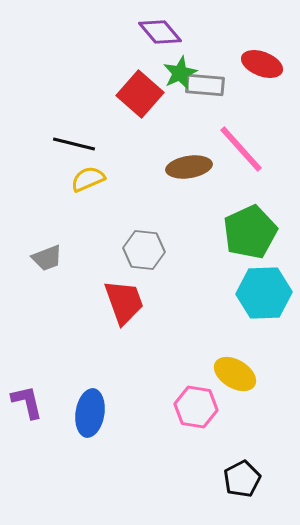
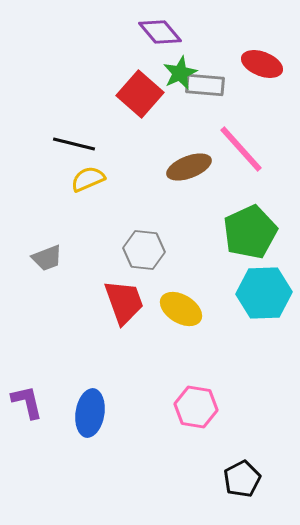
brown ellipse: rotated 12 degrees counterclockwise
yellow ellipse: moved 54 px left, 65 px up
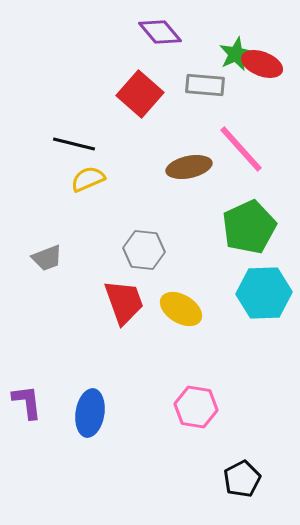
green star: moved 56 px right, 19 px up
brown ellipse: rotated 9 degrees clockwise
green pentagon: moved 1 px left, 5 px up
purple L-shape: rotated 6 degrees clockwise
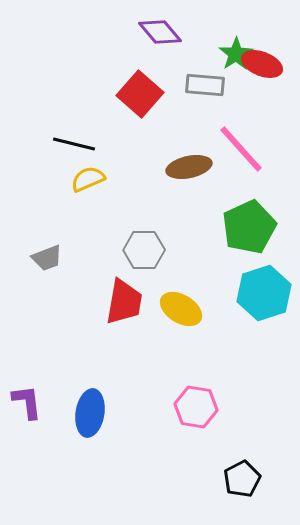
green star: rotated 8 degrees counterclockwise
gray hexagon: rotated 6 degrees counterclockwise
cyan hexagon: rotated 16 degrees counterclockwise
red trapezoid: rotated 30 degrees clockwise
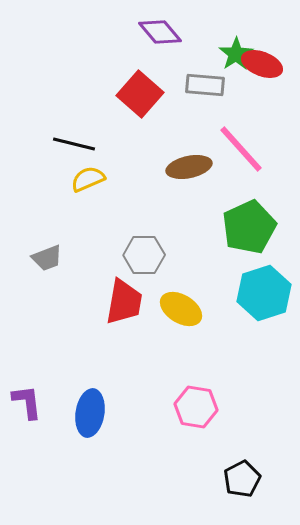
gray hexagon: moved 5 px down
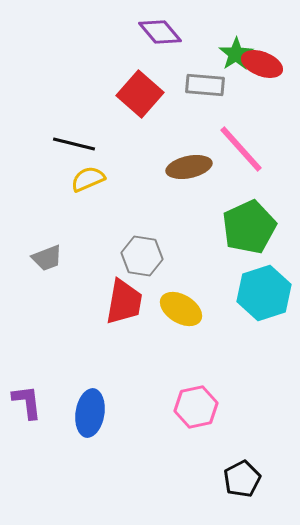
gray hexagon: moved 2 px left, 1 px down; rotated 9 degrees clockwise
pink hexagon: rotated 21 degrees counterclockwise
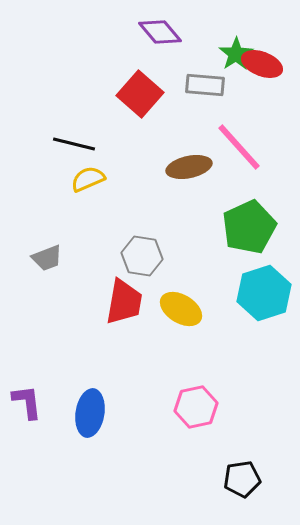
pink line: moved 2 px left, 2 px up
black pentagon: rotated 18 degrees clockwise
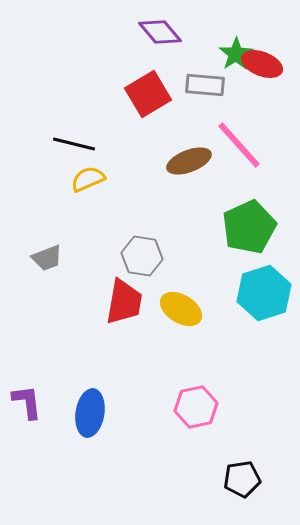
red square: moved 8 px right; rotated 18 degrees clockwise
pink line: moved 2 px up
brown ellipse: moved 6 px up; rotated 9 degrees counterclockwise
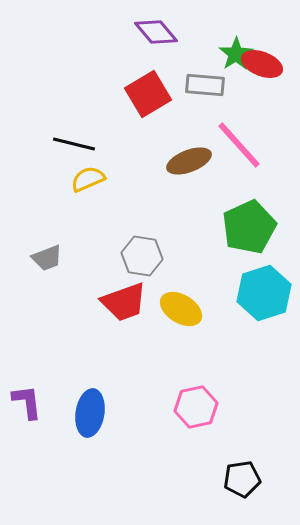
purple diamond: moved 4 px left
red trapezoid: rotated 60 degrees clockwise
